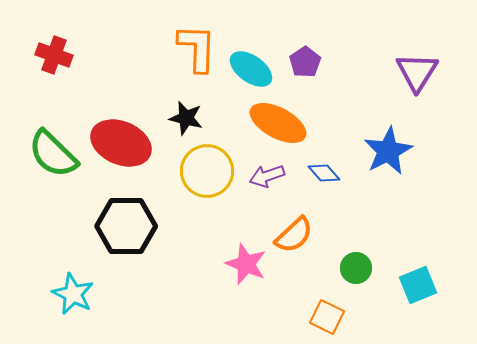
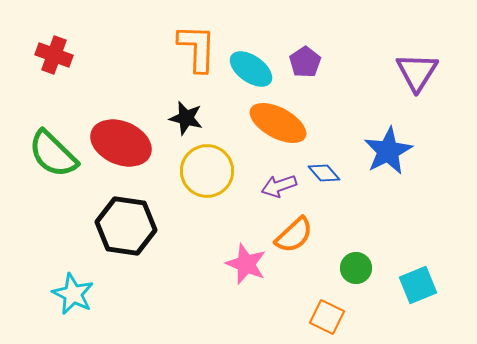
purple arrow: moved 12 px right, 10 px down
black hexagon: rotated 8 degrees clockwise
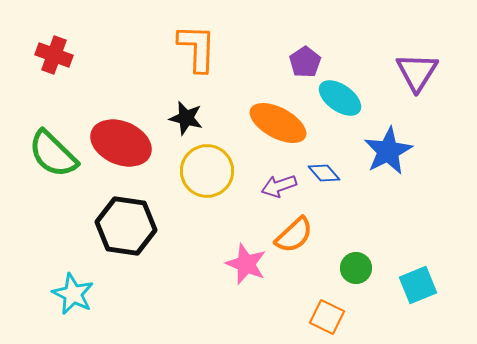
cyan ellipse: moved 89 px right, 29 px down
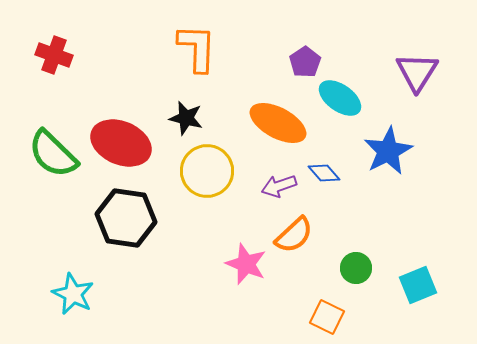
black hexagon: moved 8 px up
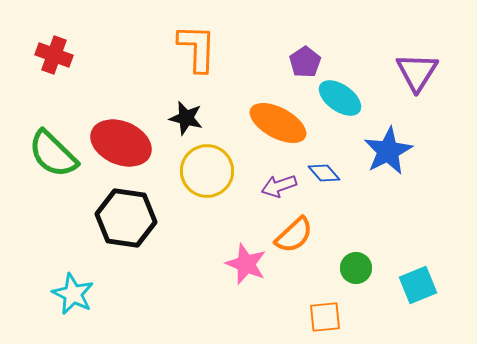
orange square: moved 2 px left; rotated 32 degrees counterclockwise
